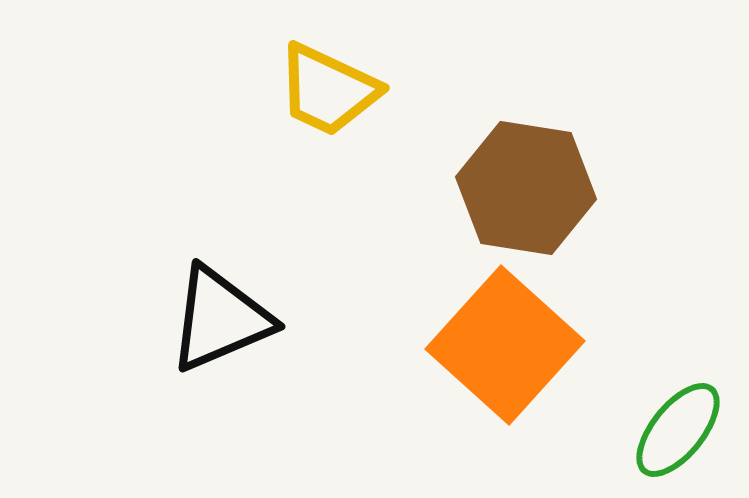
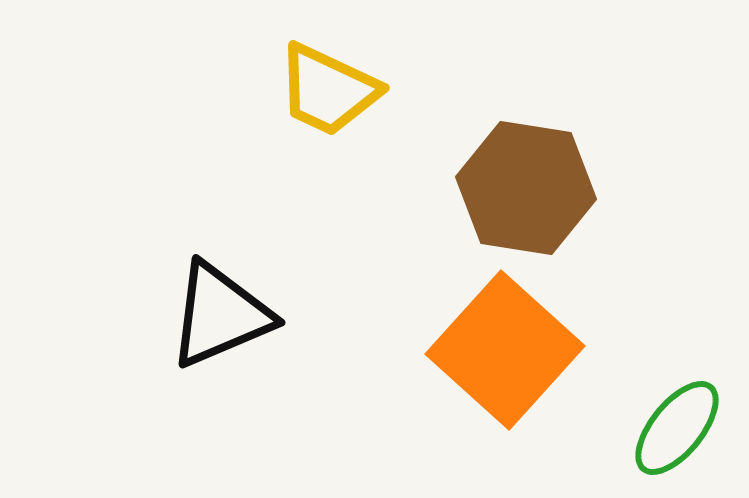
black triangle: moved 4 px up
orange square: moved 5 px down
green ellipse: moved 1 px left, 2 px up
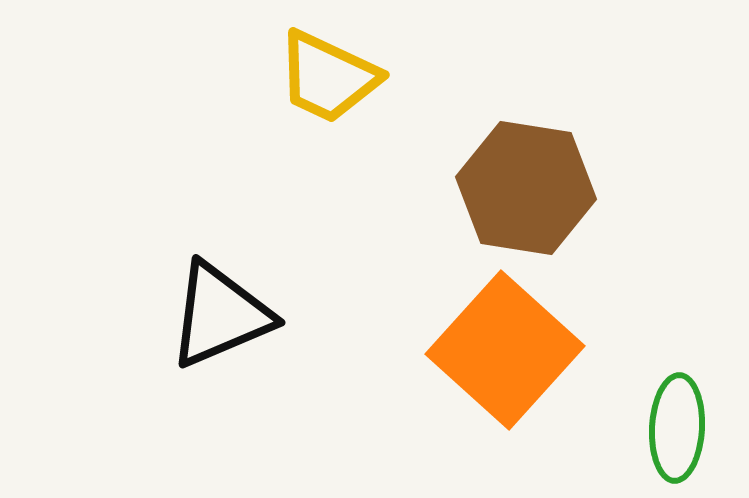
yellow trapezoid: moved 13 px up
green ellipse: rotated 36 degrees counterclockwise
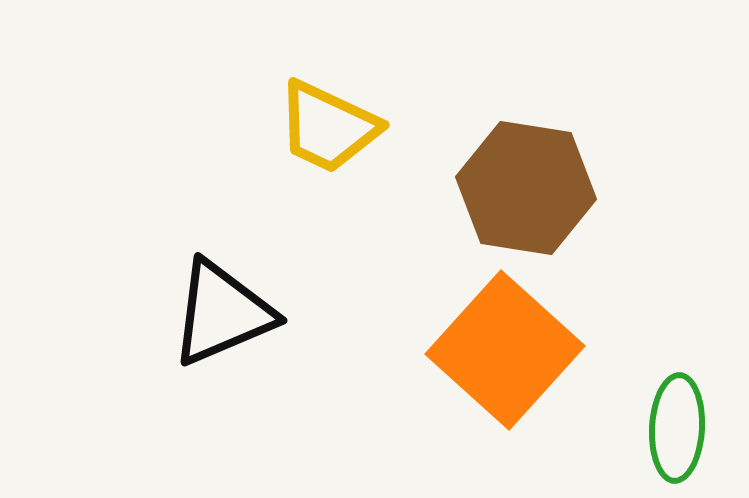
yellow trapezoid: moved 50 px down
black triangle: moved 2 px right, 2 px up
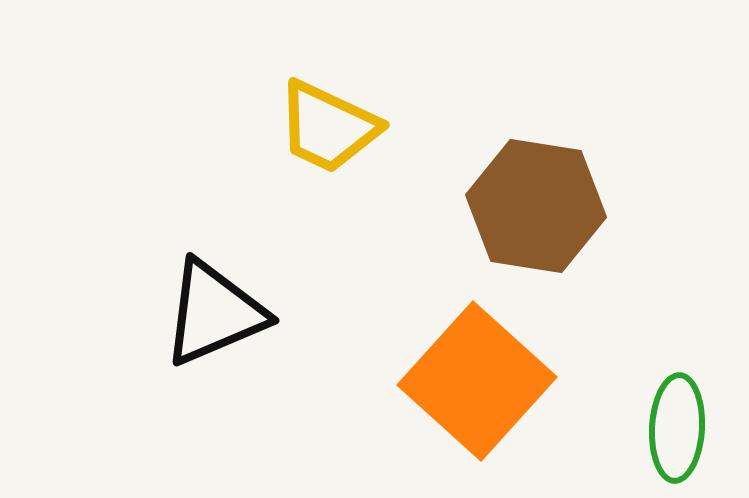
brown hexagon: moved 10 px right, 18 px down
black triangle: moved 8 px left
orange square: moved 28 px left, 31 px down
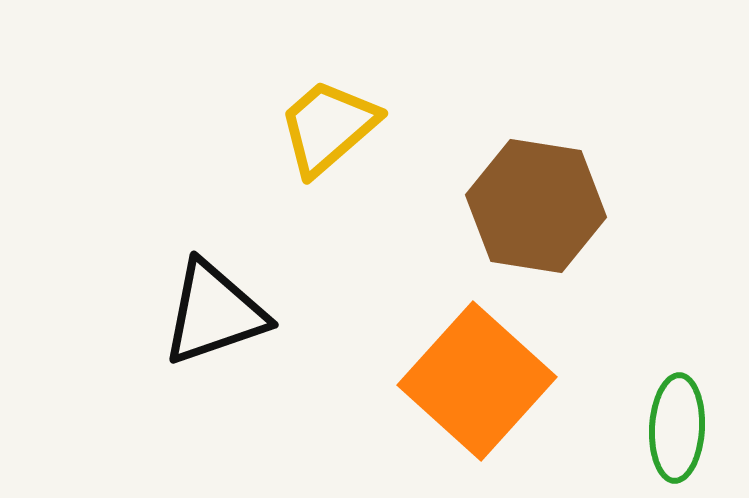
yellow trapezoid: rotated 114 degrees clockwise
black triangle: rotated 4 degrees clockwise
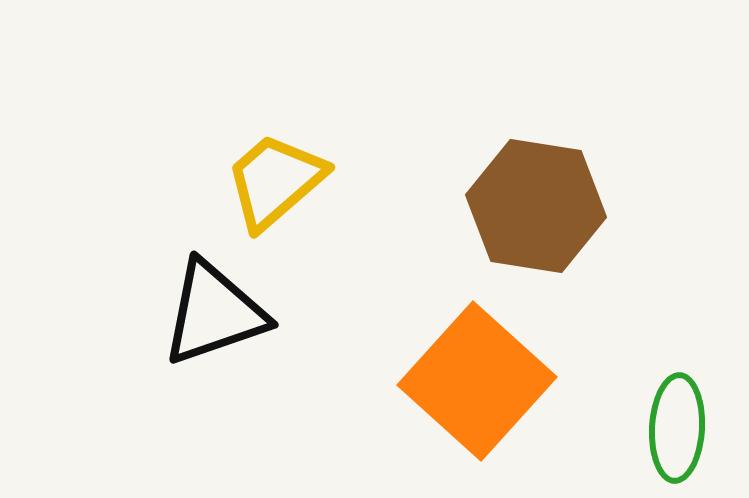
yellow trapezoid: moved 53 px left, 54 px down
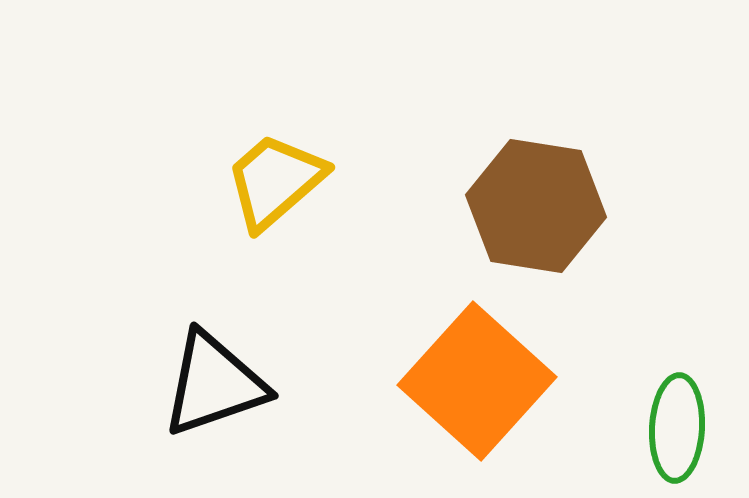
black triangle: moved 71 px down
